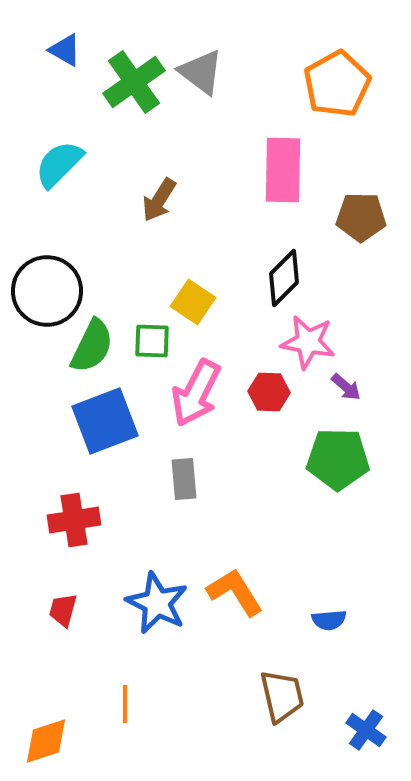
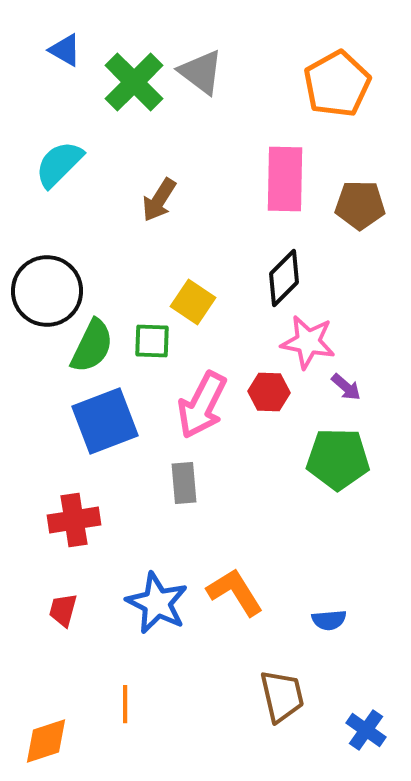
green cross: rotated 10 degrees counterclockwise
pink rectangle: moved 2 px right, 9 px down
brown pentagon: moved 1 px left, 12 px up
pink arrow: moved 6 px right, 12 px down
gray rectangle: moved 4 px down
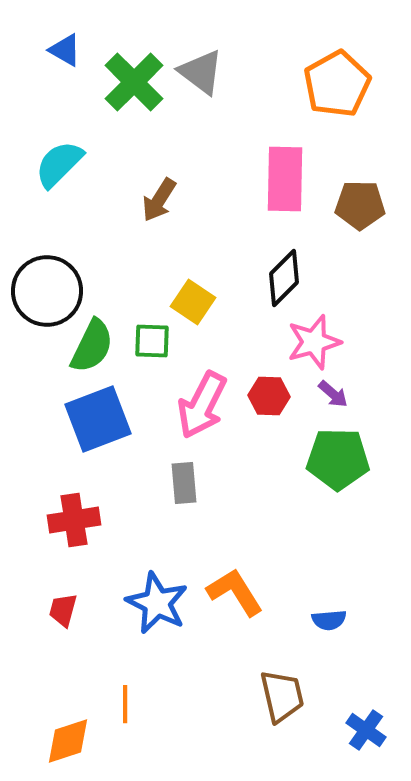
pink star: moved 6 px right; rotated 26 degrees counterclockwise
purple arrow: moved 13 px left, 7 px down
red hexagon: moved 4 px down
blue square: moved 7 px left, 2 px up
orange diamond: moved 22 px right
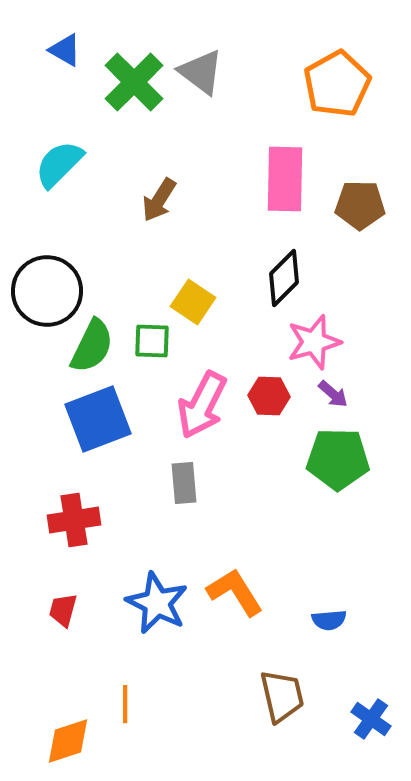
blue cross: moved 5 px right, 11 px up
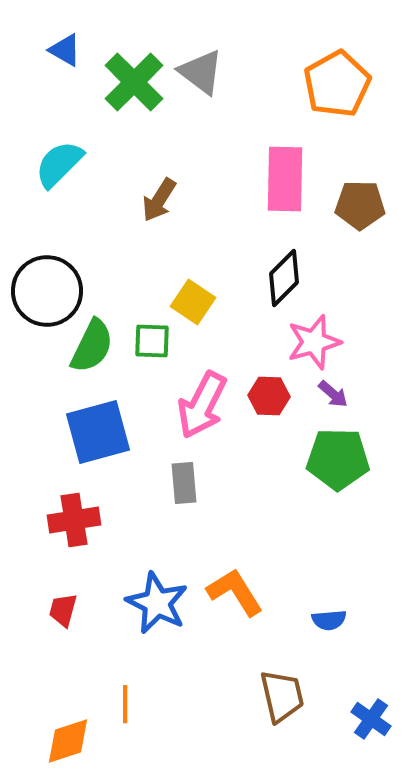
blue square: moved 13 px down; rotated 6 degrees clockwise
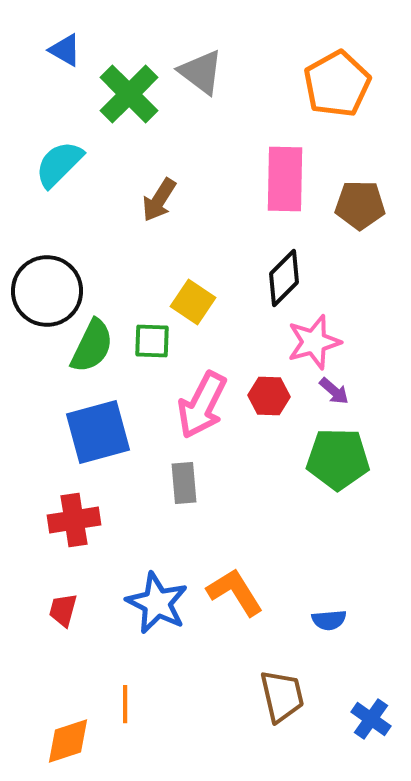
green cross: moved 5 px left, 12 px down
purple arrow: moved 1 px right, 3 px up
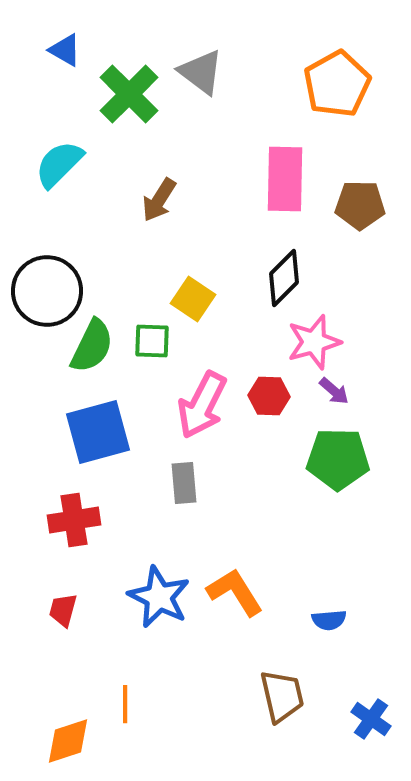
yellow square: moved 3 px up
blue star: moved 2 px right, 6 px up
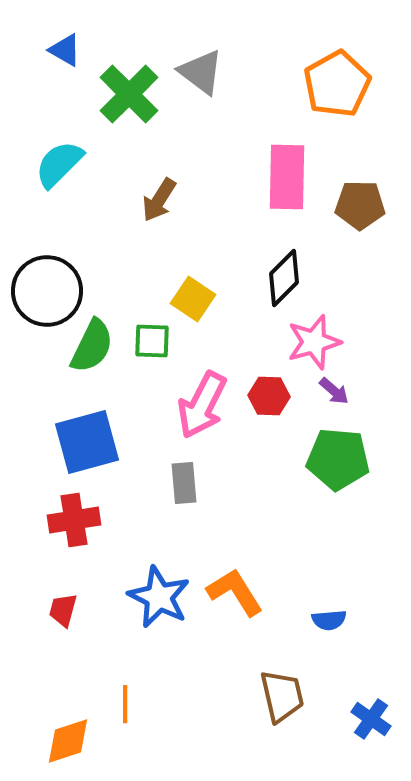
pink rectangle: moved 2 px right, 2 px up
blue square: moved 11 px left, 10 px down
green pentagon: rotated 4 degrees clockwise
